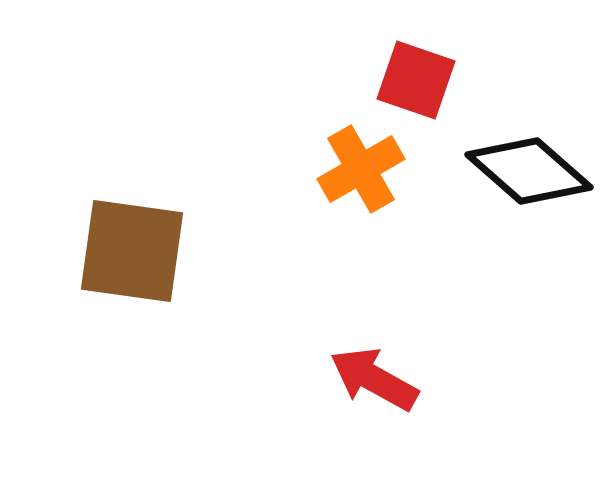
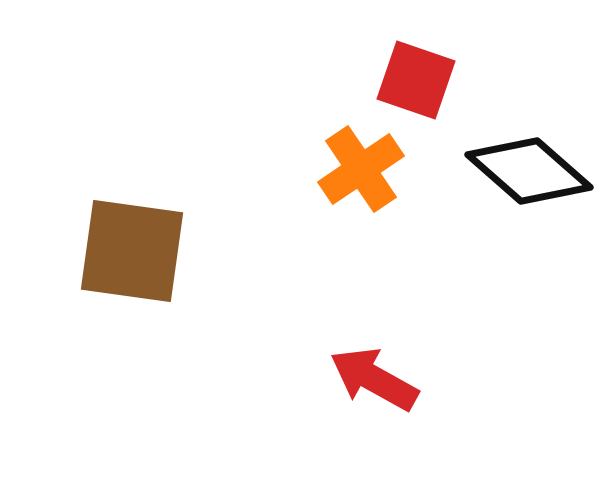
orange cross: rotated 4 degrees counterclockwise
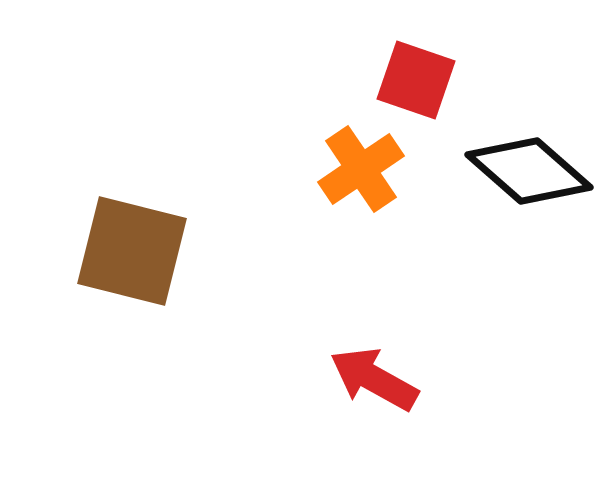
brown square: rotated 6 degrees clockwise
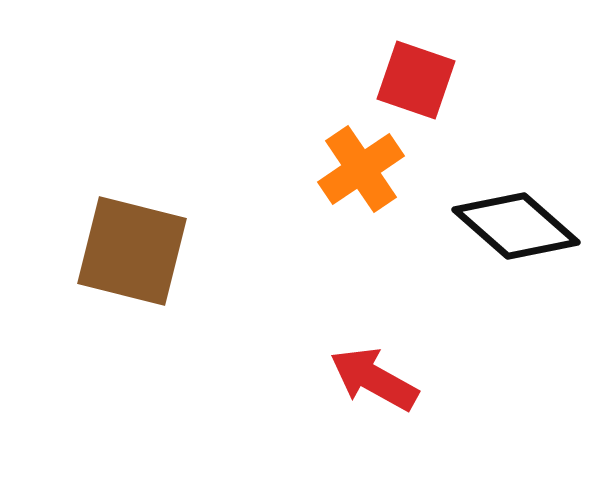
black diamond: moved 13 px left, 55 px down
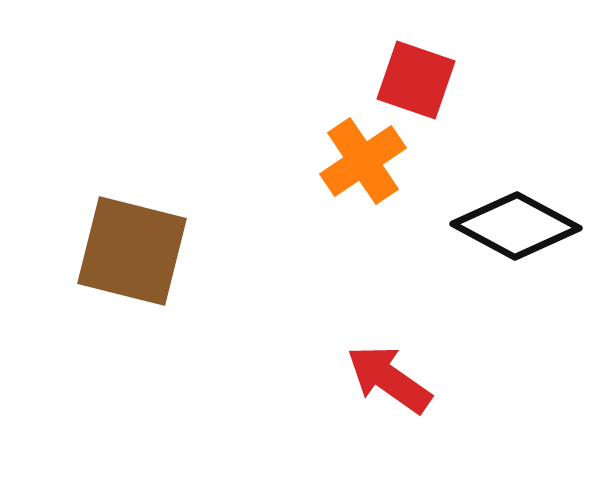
orange cross: moved 2 px right, 8 px up
black diamond: rotated 13 degrees counterclockwise
red arrow: moved 15 px right; rotated 6 degrees clockwise
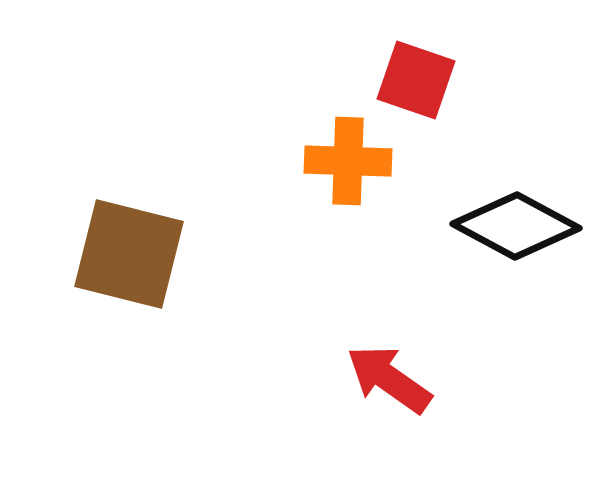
orange cross: moved 15 px left; rotated 36 degrees clockwise
brown square: moved 3 px left, 3 px down
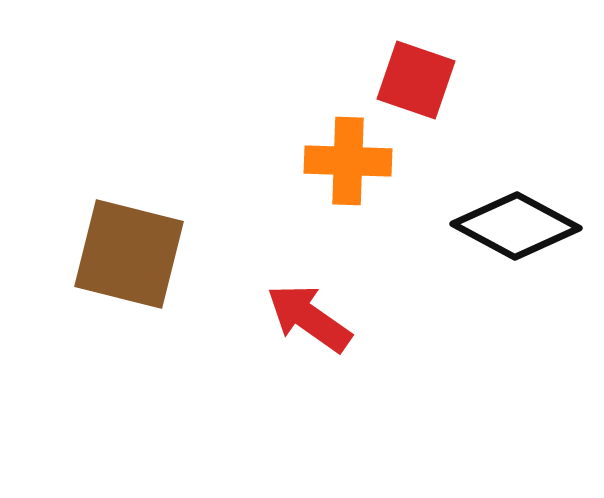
red arrow: moved 80 px left, 61 px up
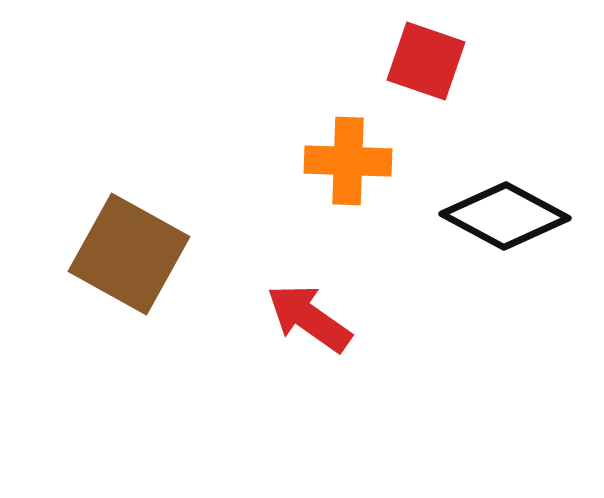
red square: moved 10 px right, 19 px up
black diamond: moved 11 px left, 10 px up
brown square: rotated 15 degrees clockwise
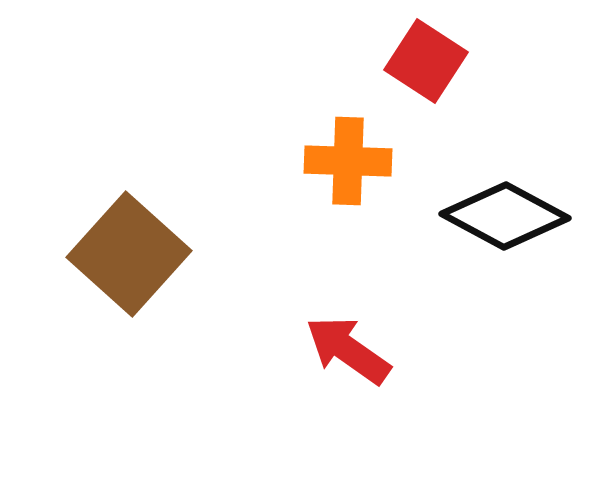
red square: rotated 14 degrees clockwise
brown square: rotated 13 degrees clockwise
red arrow: moved 39 px right, 32 px down
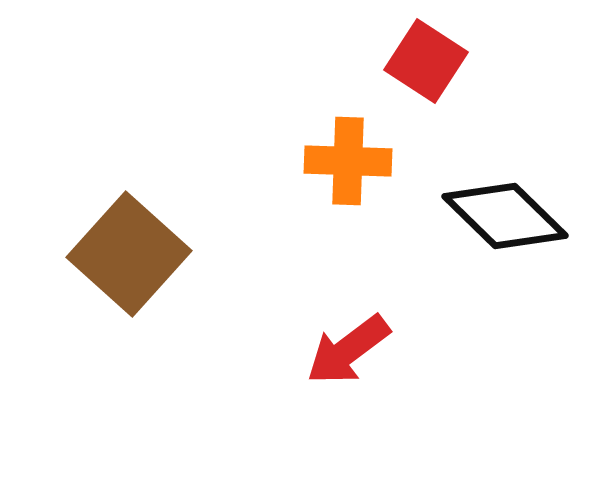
black diamond: rotated 16 degrees clockwise
red arrow: rotated 72 degrees counterclockwise
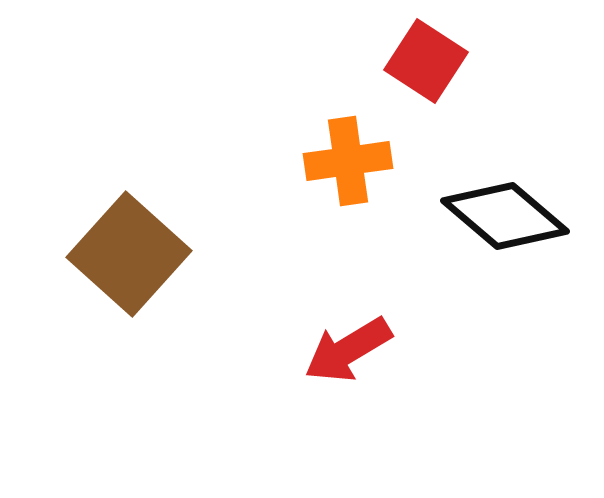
orange cross: rotated 10 degrees counterclockwise
black diamond: rotated 4 degrees counterclockwise
red arrow: rotated 6 degrees clockwise
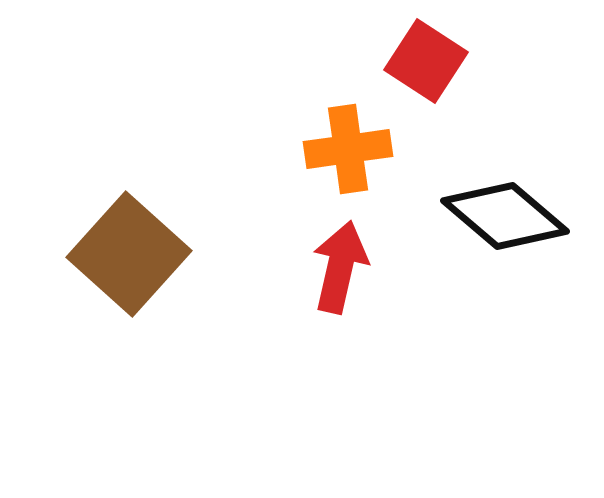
orange cross: moved 12 px up
red arrow: moved 8 px left, 83 px up; rotated 134 degrees clockwise
